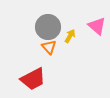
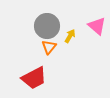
gray circle: moved 1 px left, 1 px up
orange triangle: rotated 21 degrees clockwise
red trapezoid: moved 1 px right, 1 px up
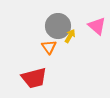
gray circle: moved 11 px right
orange triangle: rotated 14 degrees counterclockwise
red trapezoid: rotated 12 degrees clockwise
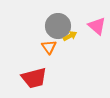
yellow arrow: rotated 32 degrees clockwise
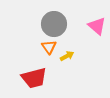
gray circle: moved 4 px left, 2 px up
yellow arrow: moved 3 px left, 20 px down
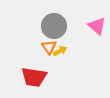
gray circle: moved 2 px down
yellow arrow: moved 7 px left, 5 px up
red trapezoid: moved 1 px up; rotated 24 degrees clockwise
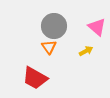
pink triangle: moved 1 px down
yellow arrow: moved 26 px right
red trapezoid: moved 1 px right, 1 px down; rotated 20 degrees clockwise
